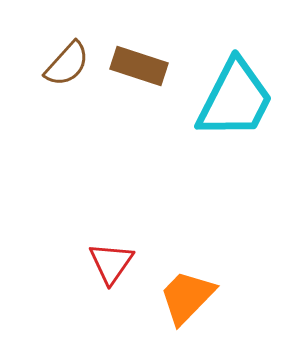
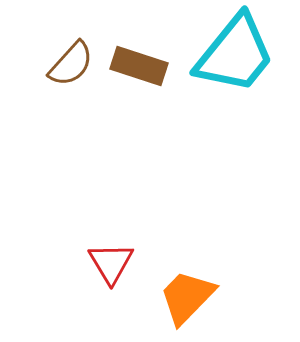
brown semicircle: moved 4 px right
cyan trapezoid: moved 45 px up; rotated 12 degrees clockwise
red triangle: rotated 6 degrees counterclockwise
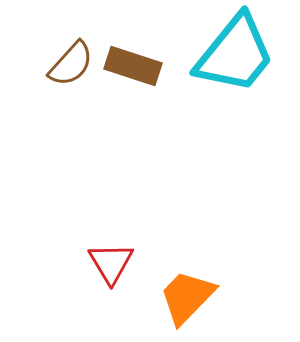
brown rectangle: moved 6 px left
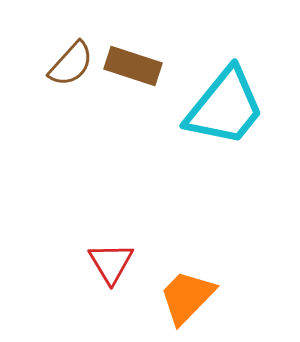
cyan trapezoid: moved 10 px left, 53 px down
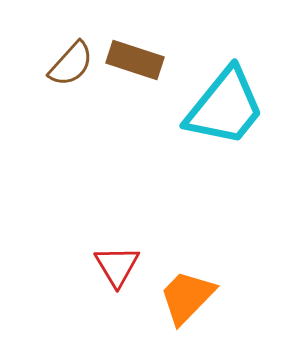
brown rectangle: moved 2 px right, 6 px up
red triangle: moved 6 px right, 3 px down
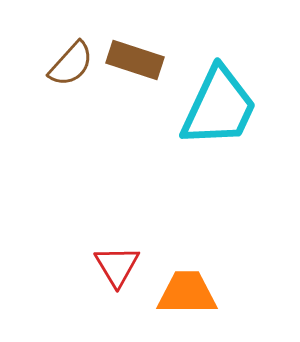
cyan trapezoid: moved 6 px left; rotated 14 degrees counterclockwise
orange trapezoid: moved 4 px up; rotated 46 degrees clockwise
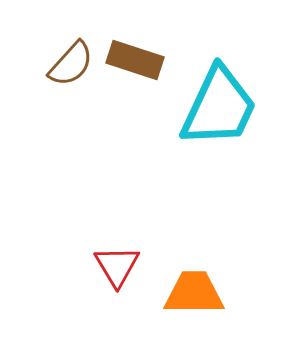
orange trapezoid: moved 7 px right
